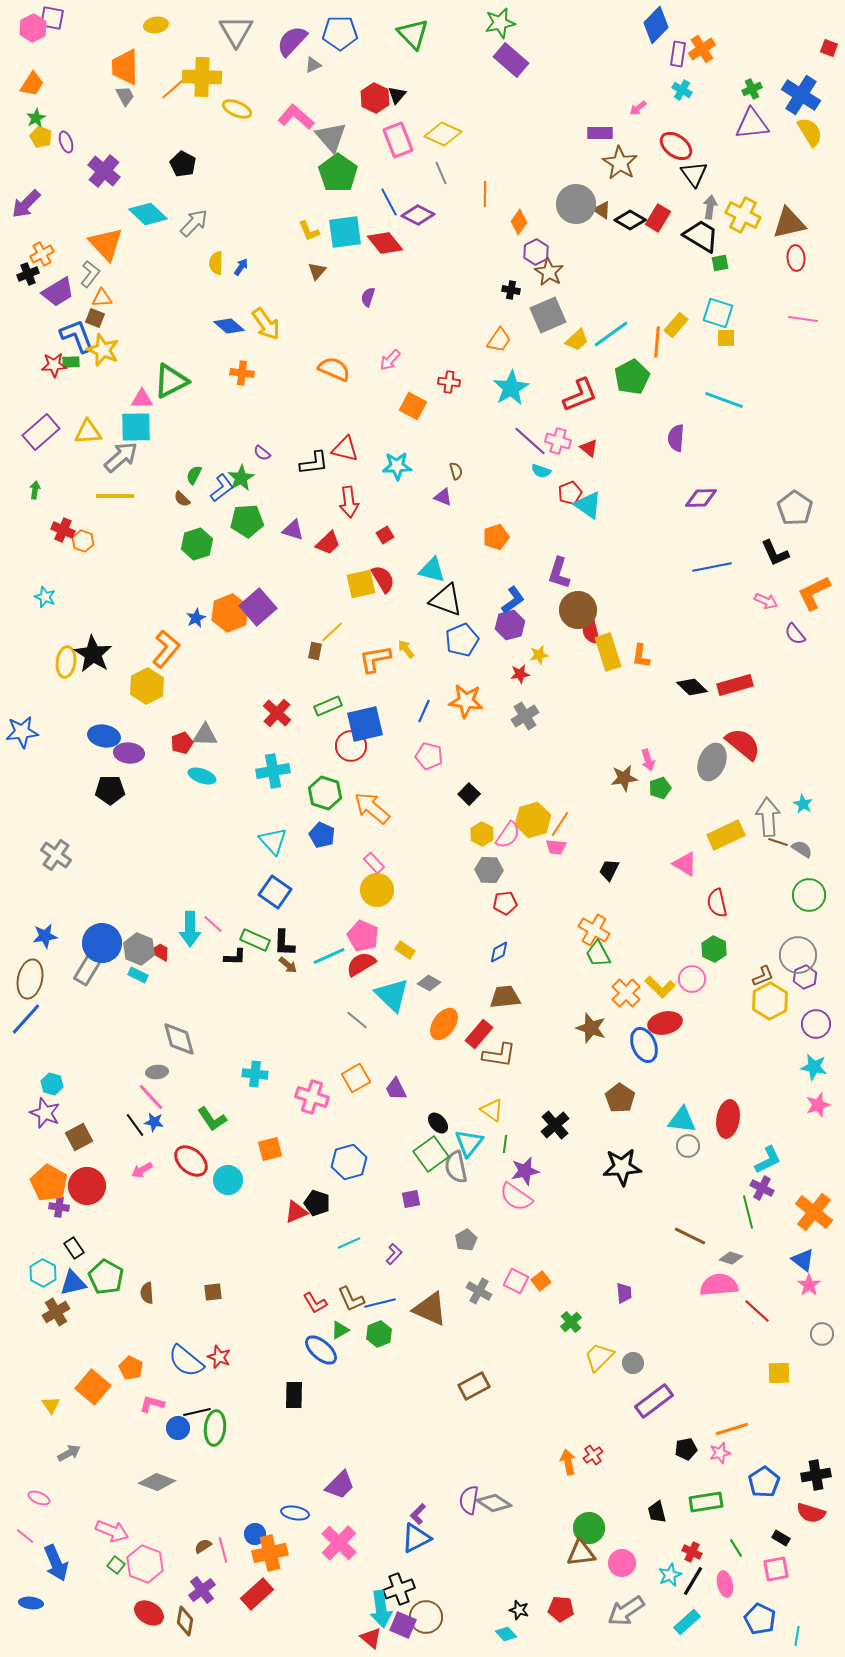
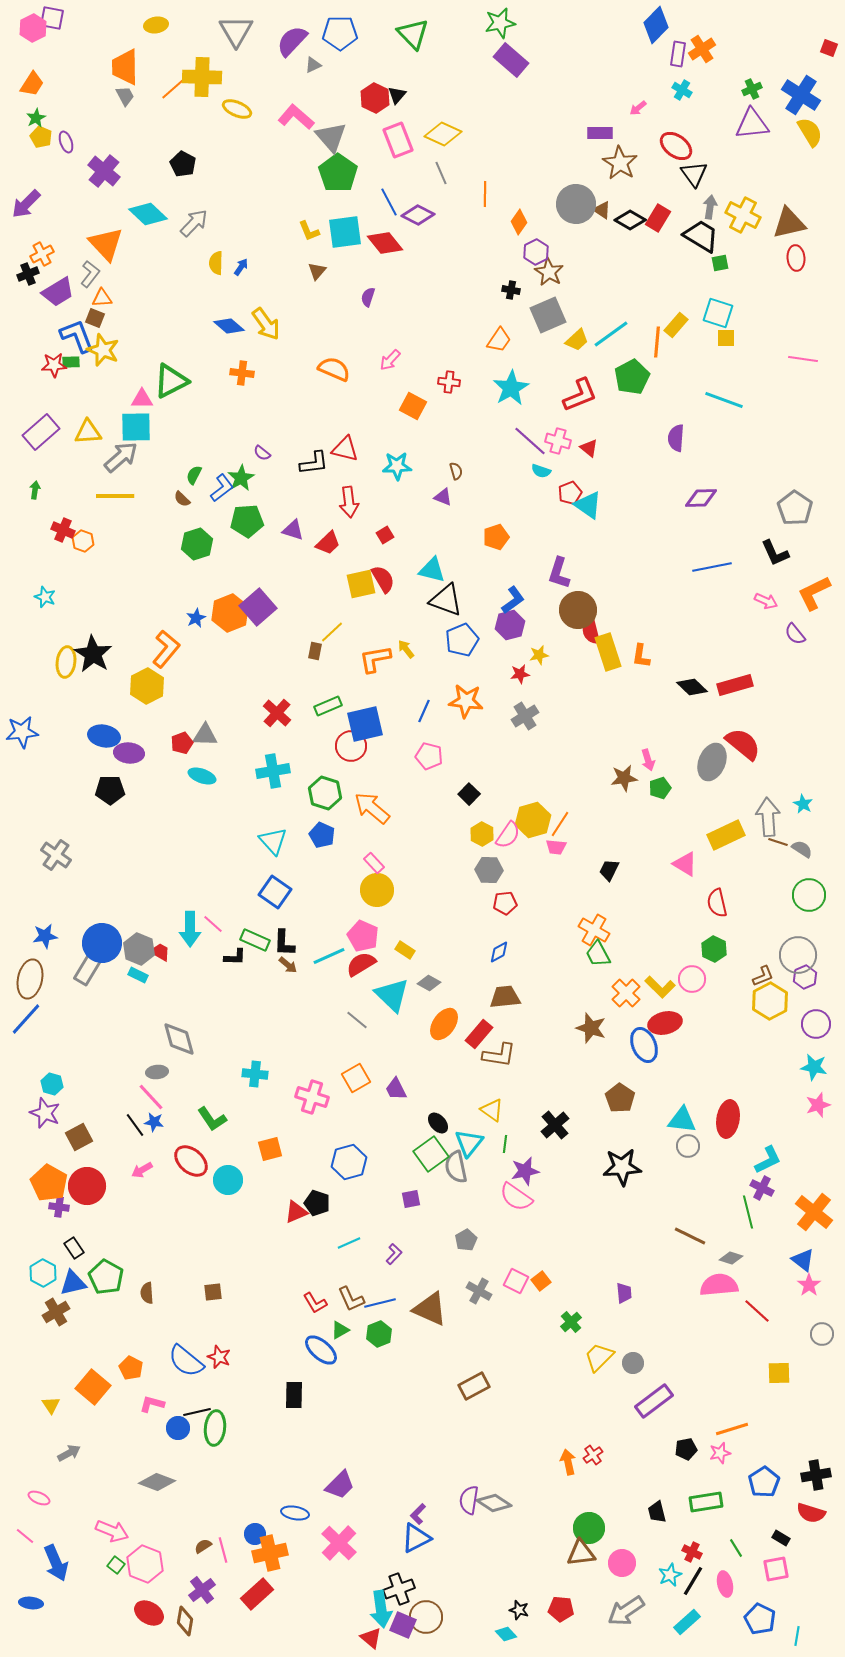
pink line at (803, 319): moved 40 px down
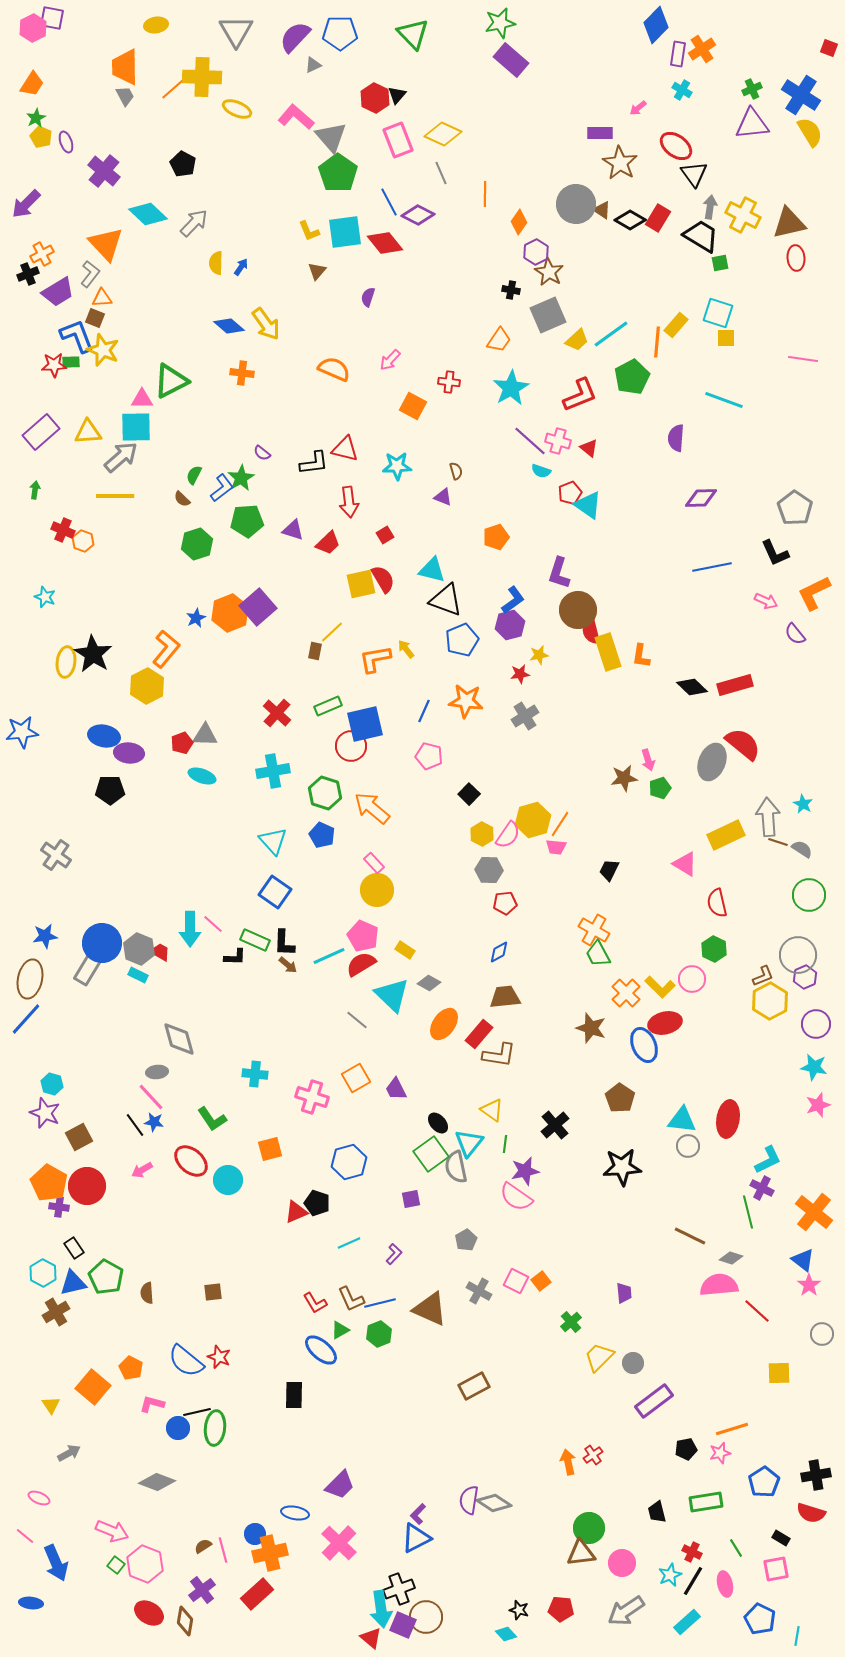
purple semicircle at (292, 41): moved 3 px right, 4 px up
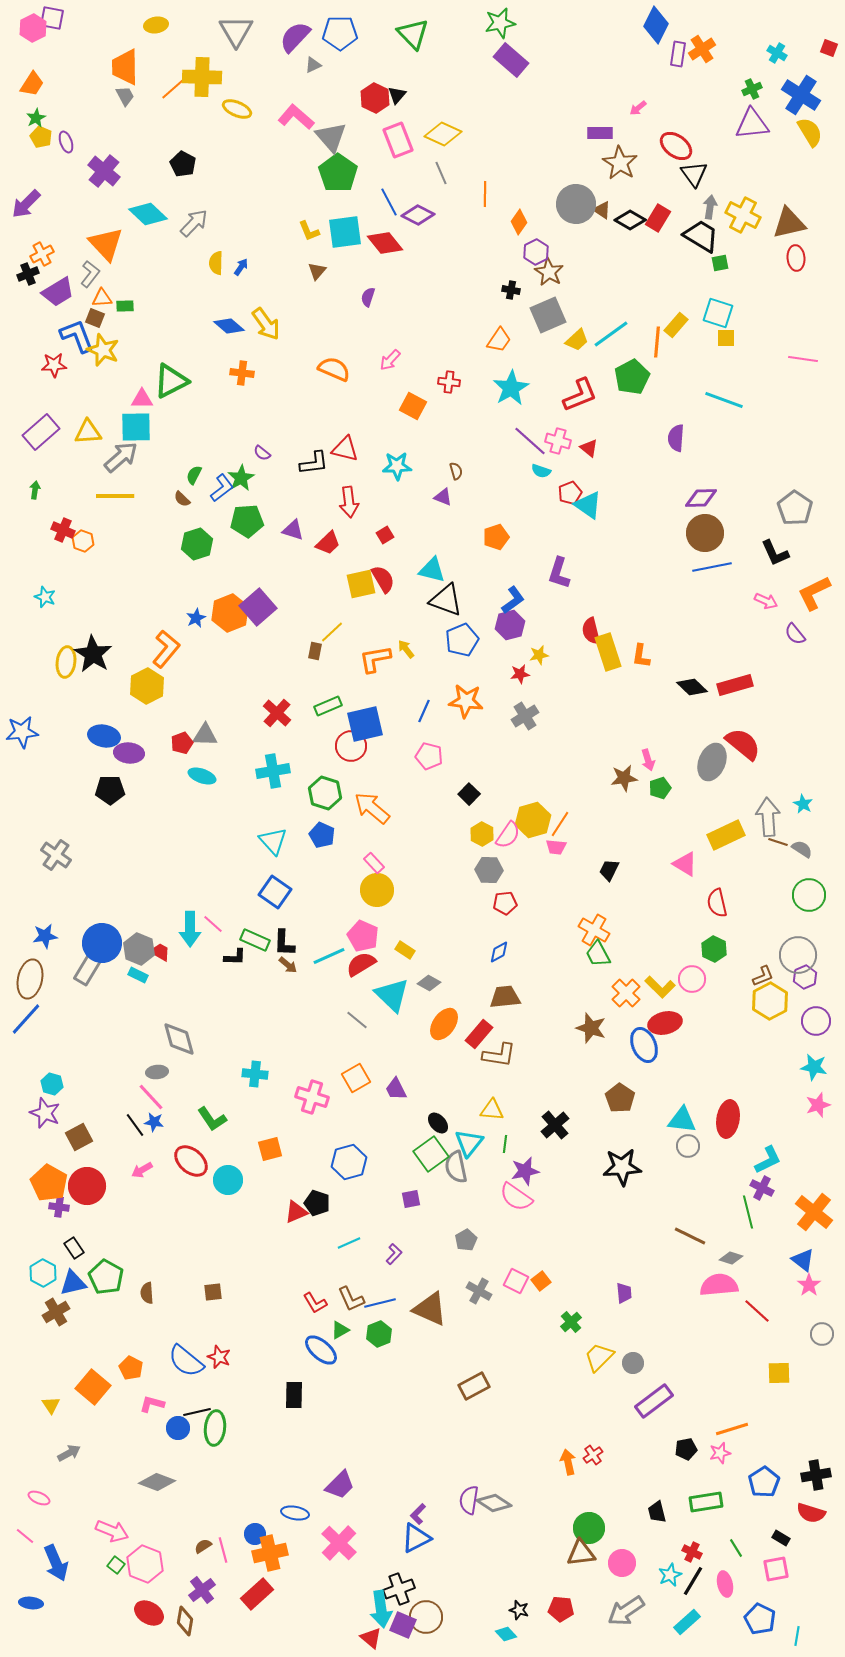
blue diamond at (656, 25): rotated 18 degrees counterclockwise
cyan cross at (682, 90): moved 95 px right, 37 px up
green rectangle at (71, 362): moved 54 px right, 56 px up
brown circle at (578, 610): moved 127 px right, 77 px up
purple circle at (816, 1024): moved 3 px up
yellow triangle at (492, 1110): rotated 30 degrees counterclockwise
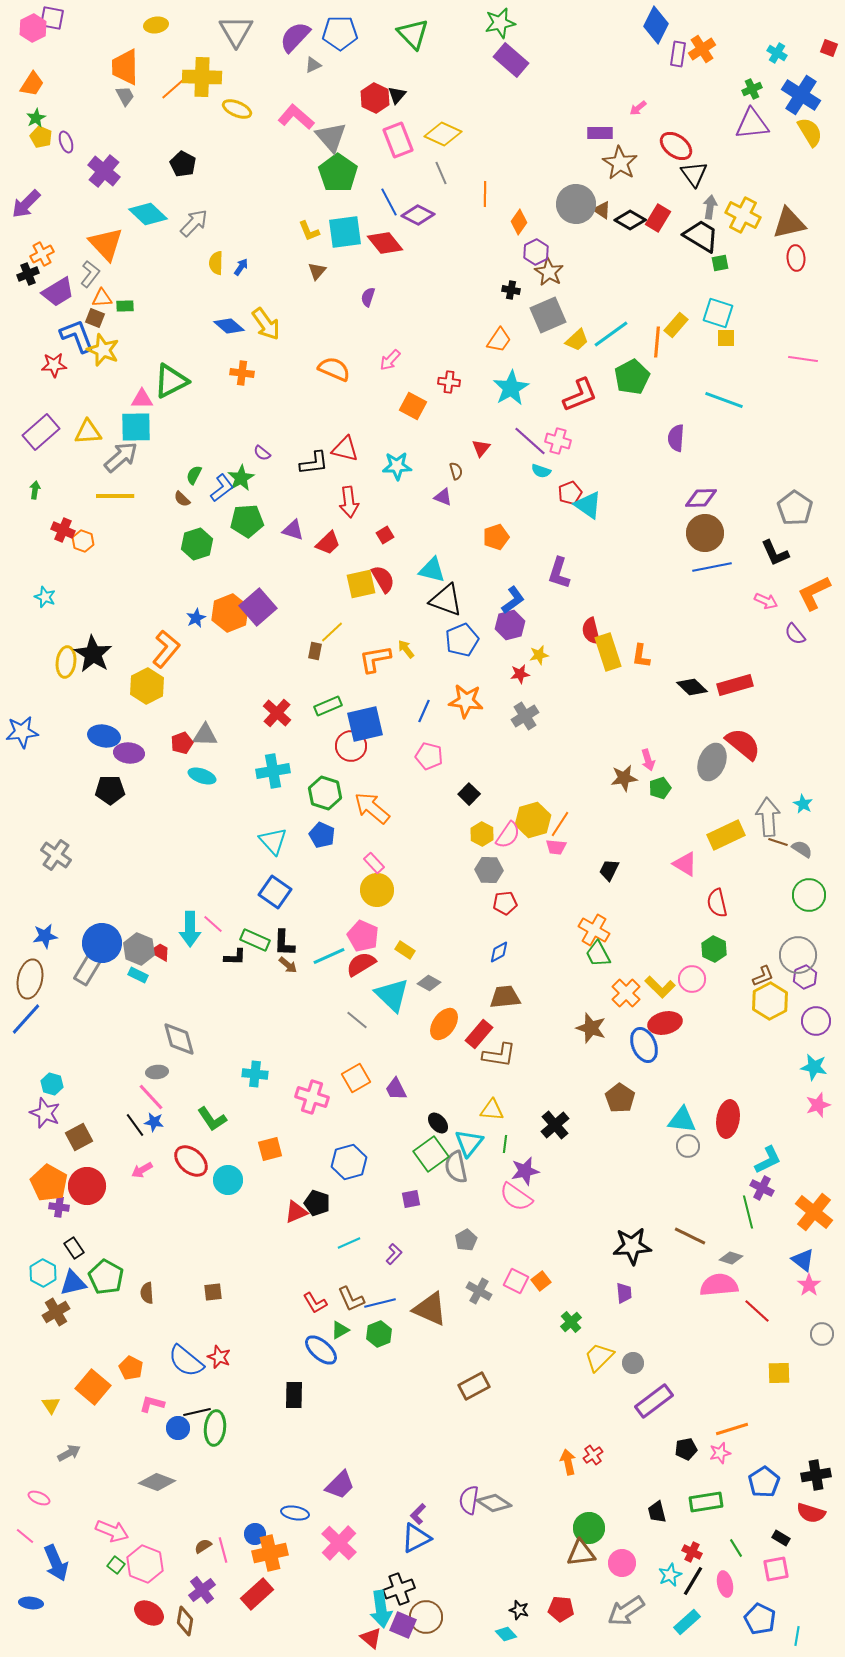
red triangle at (589, 448): moved 108 px left; rotated 30 degrees clockwise
black star at (622, 1167): moved 10 px right, 79 px down
